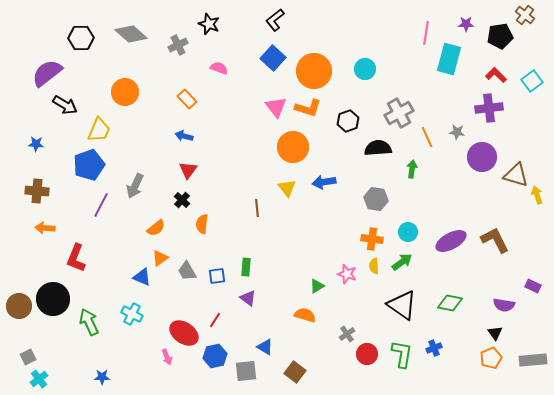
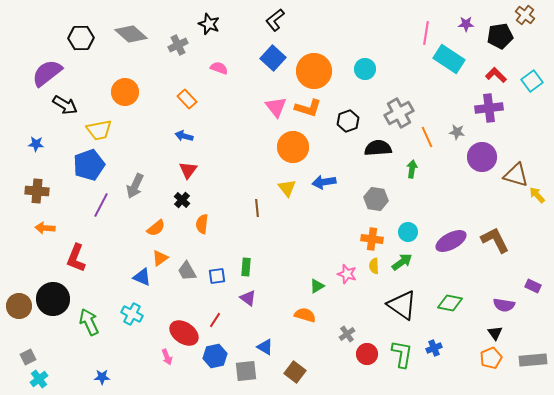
cyan rectangle at (449, 59): rotated 72 degrees counterclockwise
yellow trapezoid at (99, 130): rotated 56 degrees clockwise
yellow arrow at (537, 195): rotated 24 degrees counterclockwise
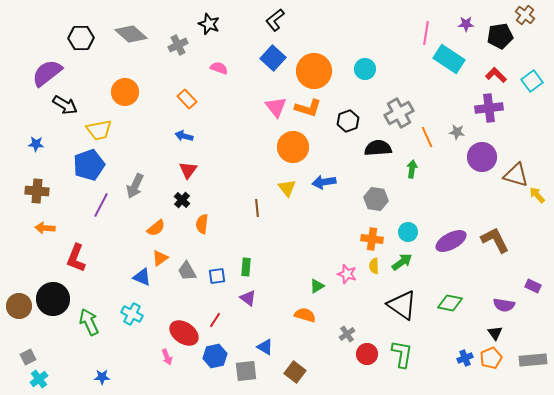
blue cross at (434, 348): moved 31 px right, 10 px down
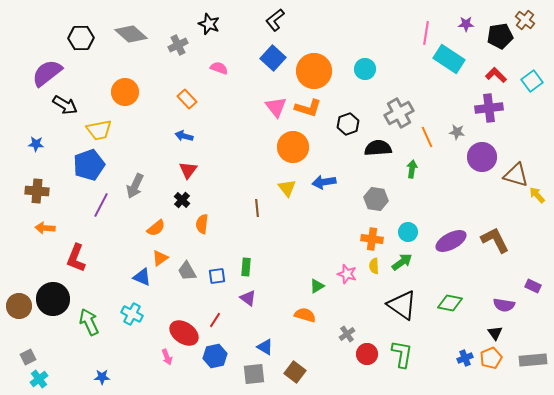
brown cross at (525, 15): moved 5 px down
black hexagon at (348, 121): moved 3 px down
gray square at (246, 371): moved 8 px right, 3 px down
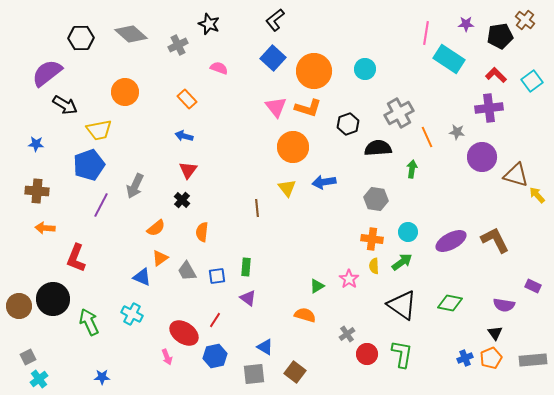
orange semicircle at (202, 224): moved 8 px down
pink star at (347, 274): moved 2 px right, 5 px down; rotated 18 degrees clockwise
